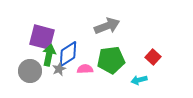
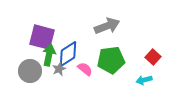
pink semicircle: rotated 42 degrees clockwise
cyan arrow: moved 5 px right
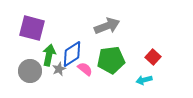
purple square: moved 10 px left, 9 px up
blue diamond: moved 4 px right
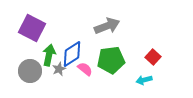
purple square: rotated 12 degrees clockwise
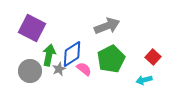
green pentagon: moved 1 px up; rotated 20 degrees counterclockwise
pink semicircle: moved 1 px left
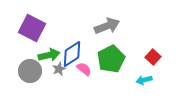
green arrow: rotated 65 degrees clockwise
